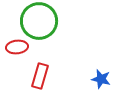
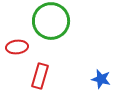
green circle: moved 12 px right
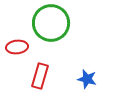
green circle: moved 2 px down
blue star: moved 14 px left
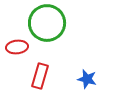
green circle: moved 4 px left
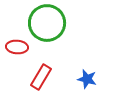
red ellipse: rotated 10 degrees clockwise
red rectangle: moved 1 px right, 1 px down; rotated 15 degrees clockwise
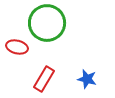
red ellipse: rotated 10 degrees clockwise
red rectangle: moved 3 px right, 2 px down
